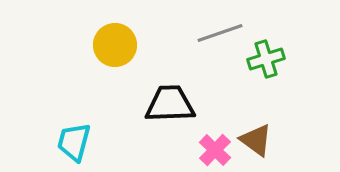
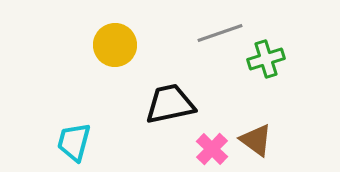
black trapezoid: rotated 10 degrees counterclockwise
pink cross: moved 3 px left, 1 px up
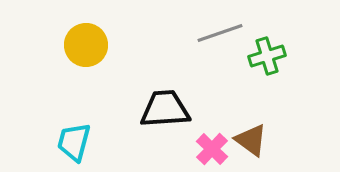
yellow circle: moved 29 px left
green cross: moved 1 px right, 3 px up
black trapezoid: moved 5 px left, 5 px down; rotated 8 degrees clockwise
brown triangle: moved 5 px left
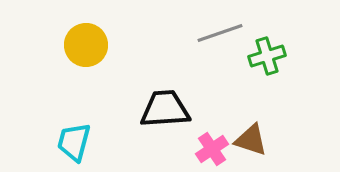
brown triangle: rotated 18 degrees counterclockwise
pink cross: rotated 12 degrees clockwise
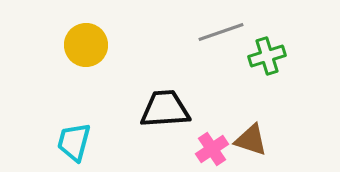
gray line: moved 1 px right, 1 px up
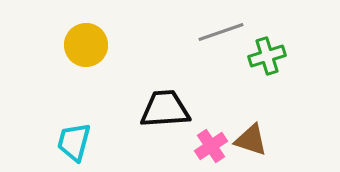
pink cross: moved 1 px left, 3 px up
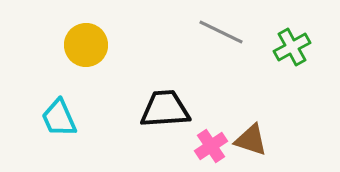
gray line: rotated 45 degrees clockwise
green cross: moved 25 px right, 9 px up; rotated 12 degrees counterclockwise
cyan trapezoid: moved 15 px left, 24 px up; rotated 39 degrees counterclockwise
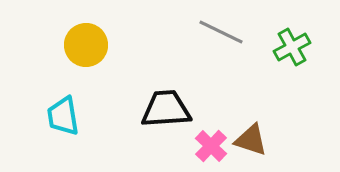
black trapezoid: moved 1 px right
cyan trapezoid: moved 4 px right, 2 px up; rotated 15 degrees clockwise
pink cross: rotated 12 degrees counterclockwise
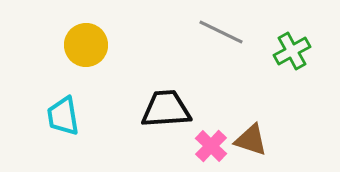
green cross: moved 4 px down
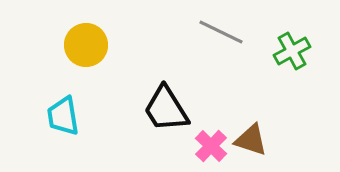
black trapezoid: rotated 118 degrees counterclockwise
